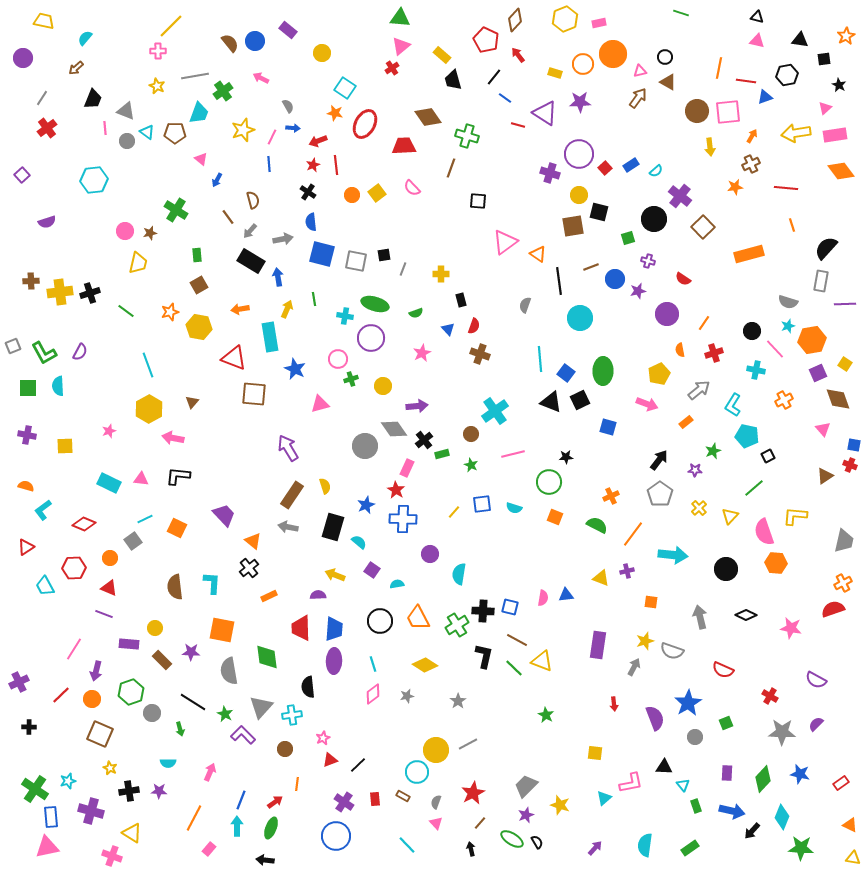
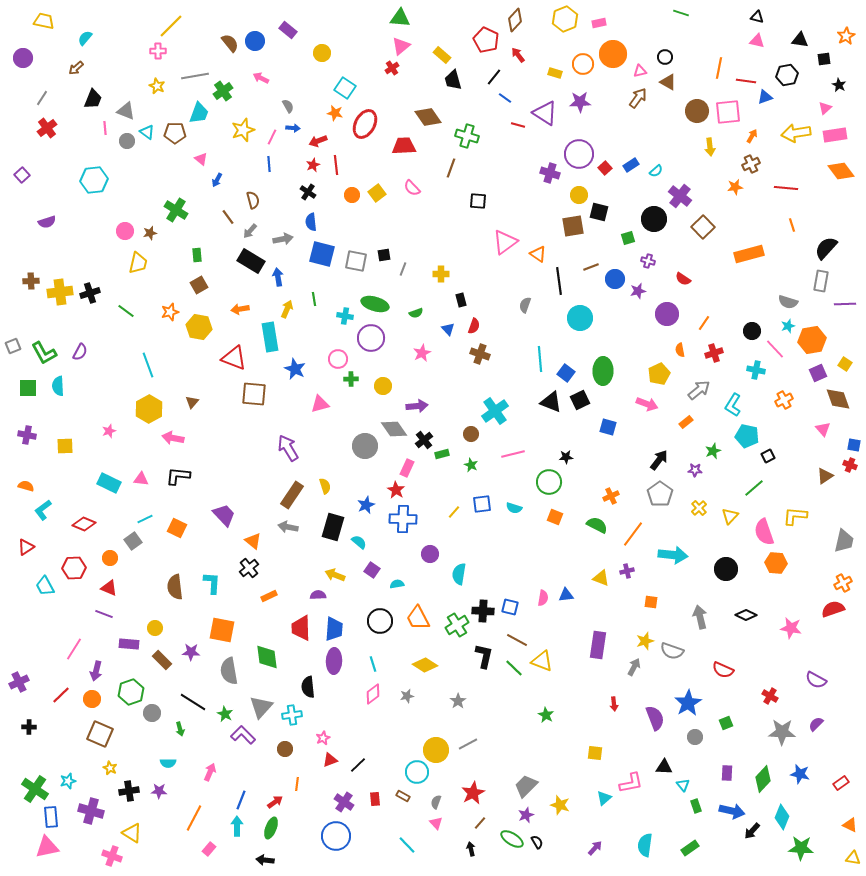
green cross at (351, 379): rotated 16 degrees clockwise
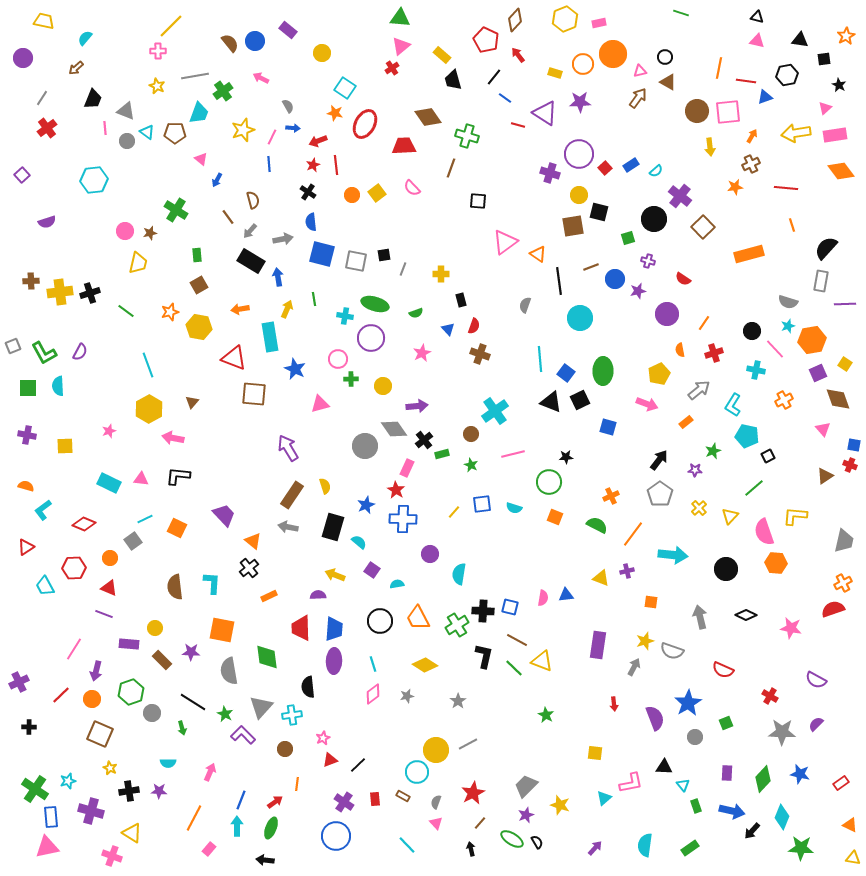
green arrow at (180, 729): moved 2 px right, 1 px up
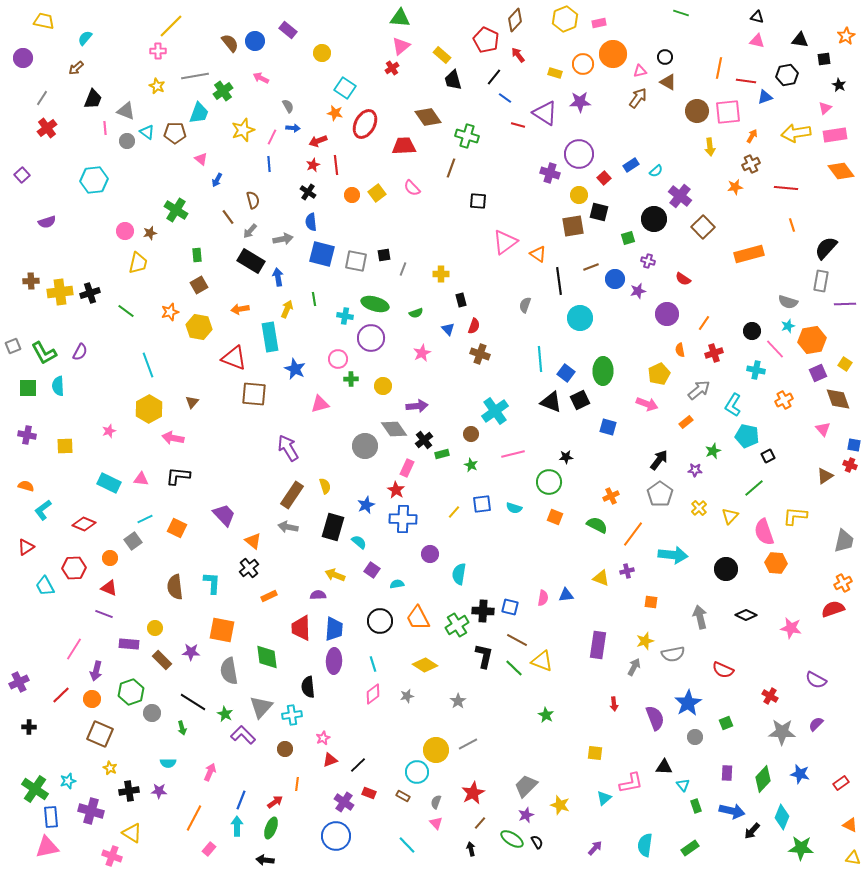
red square at (605, 168): moved 1 px left, 10 px down
gray semicircle at (672, 651): moved 1 px right, 3 px down; rotated 30 degrees counterclockwise
red rectangle at (375, 799): moved 6 px left, 6 px up; rotated 64 degrees counterclockwise
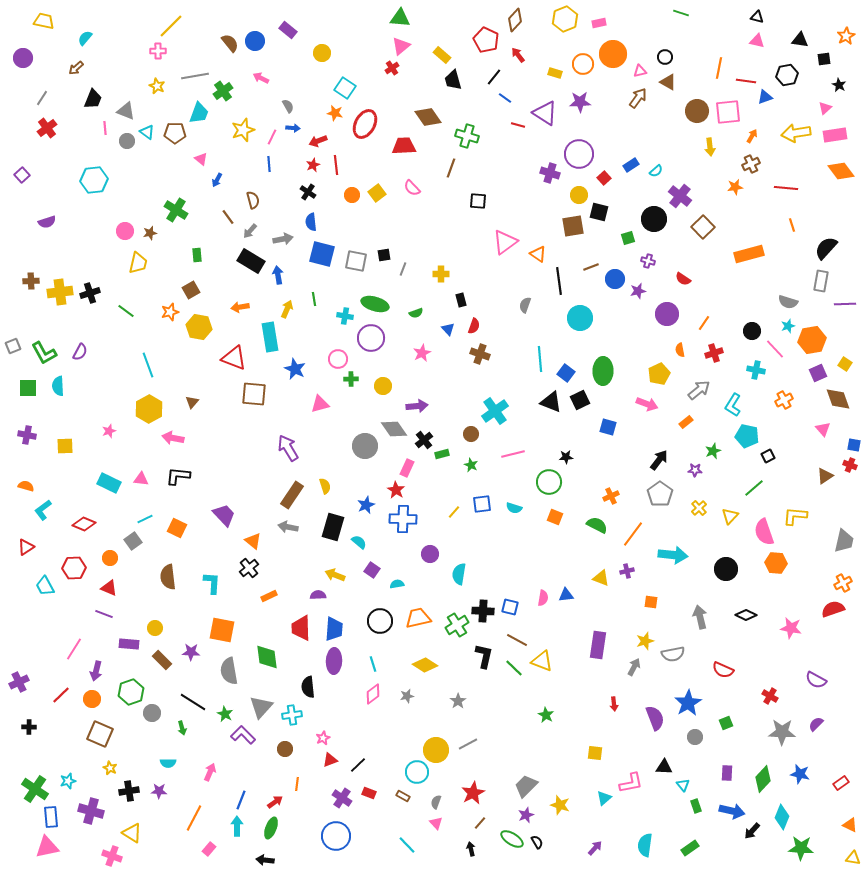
blue arrow at (278, 277): moved 2 px up
brown square at (199, 285): moved 8 px left, 5 px down
orange arrow at (240, 309): moved 2 px up
brown semicircle at (175, 587): moved 7 px left, 10 px up
orange trapezoid at (418, 618): rotated 104 degrees clockwise
purple cross at (344, 802): moved 2 px left, 4 px up
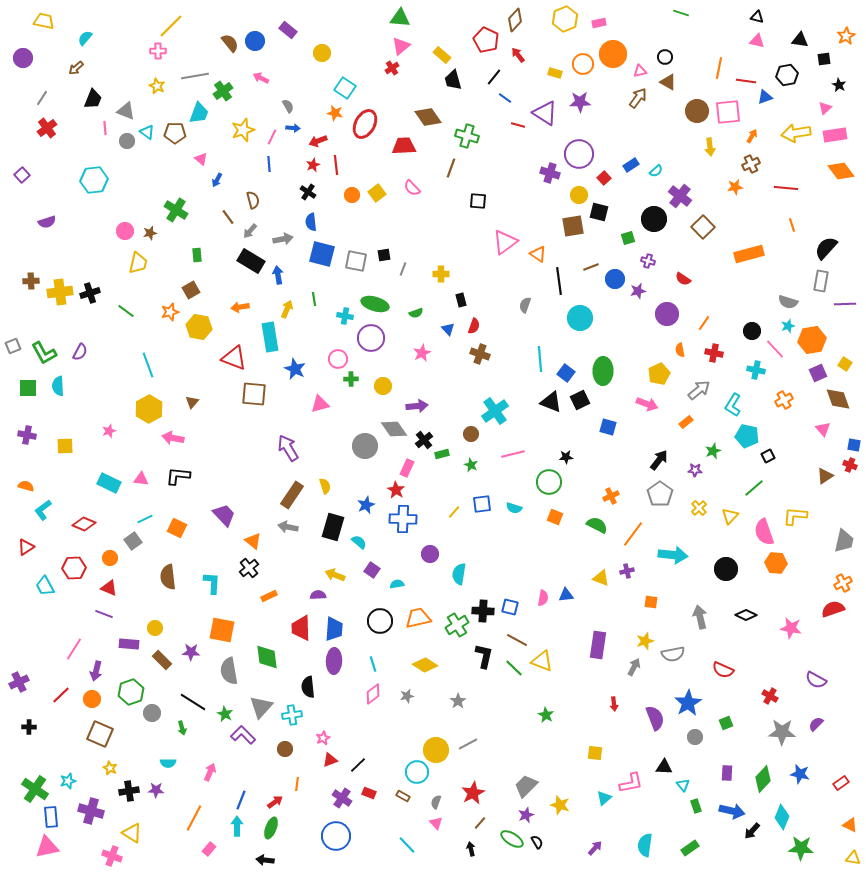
red cross at (714, 353): rotated 30 degrees clockwise
purple star at (159, 791): moved 3 px left, 1 px up
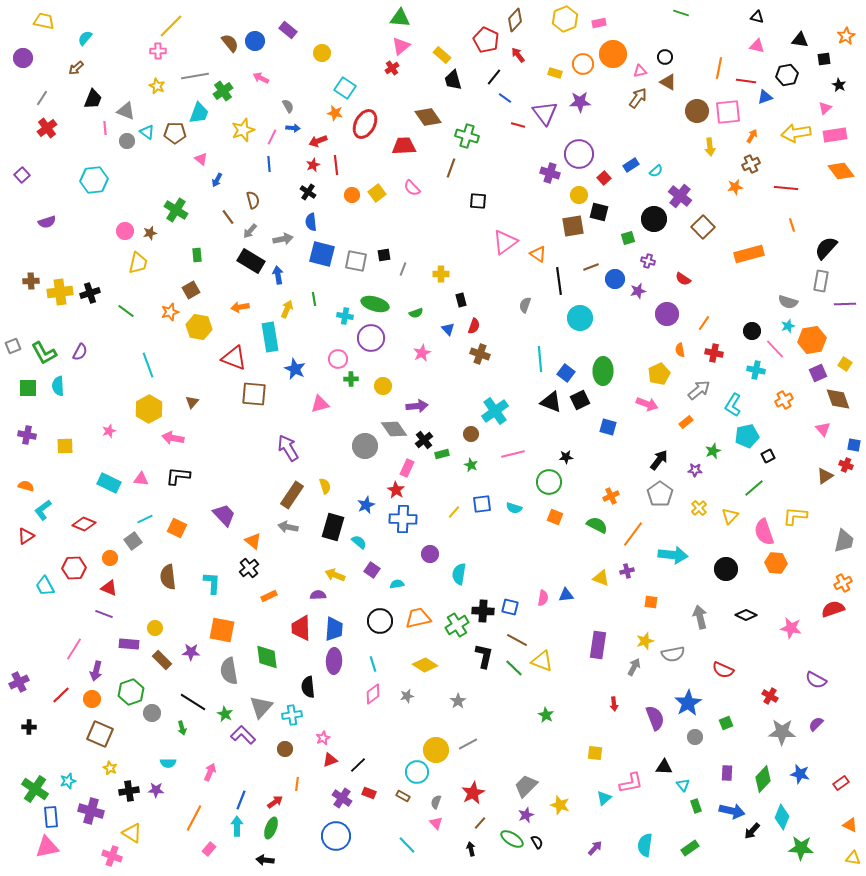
pink triangle at (757, 41): moved 5 px down
purple triangle at (545, 113): rotated 20 degrees clockwise
cyan pentagon at (747, 436): rotated 25 degrees counterclockwise
red cross at (850, 465): moved 4 px left
red triangle at (26, 547): moved 11 px up
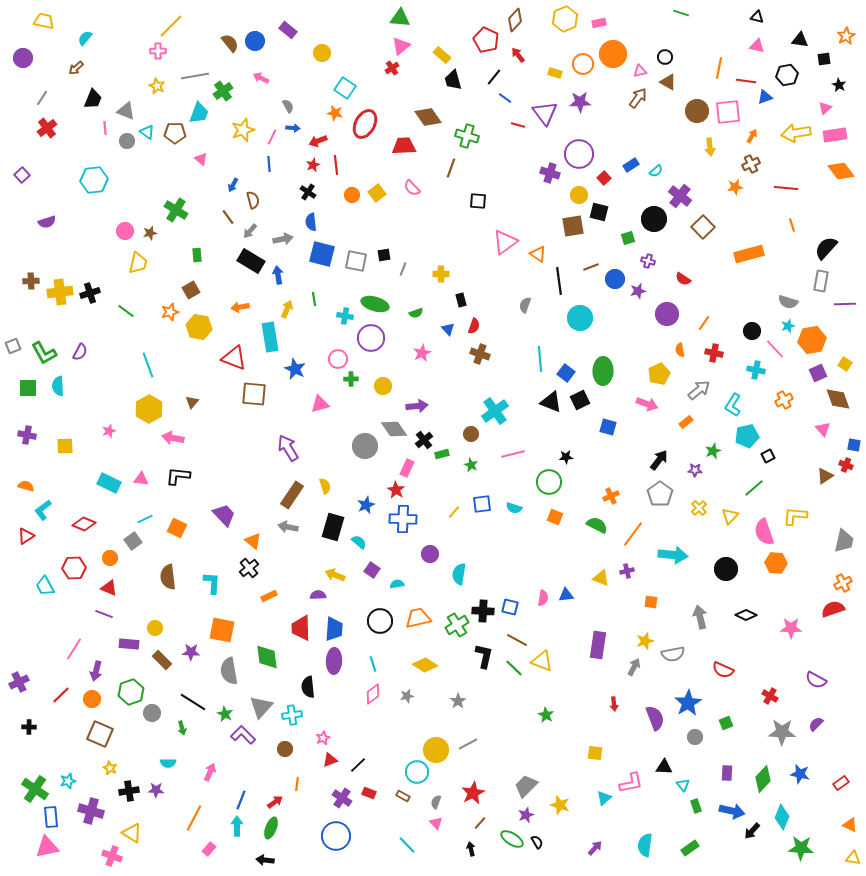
blue arrow at (217, 180): moved 16 px right, 5 px down
pink star at (791, 628): rotated 10 degrees counterclockwise
